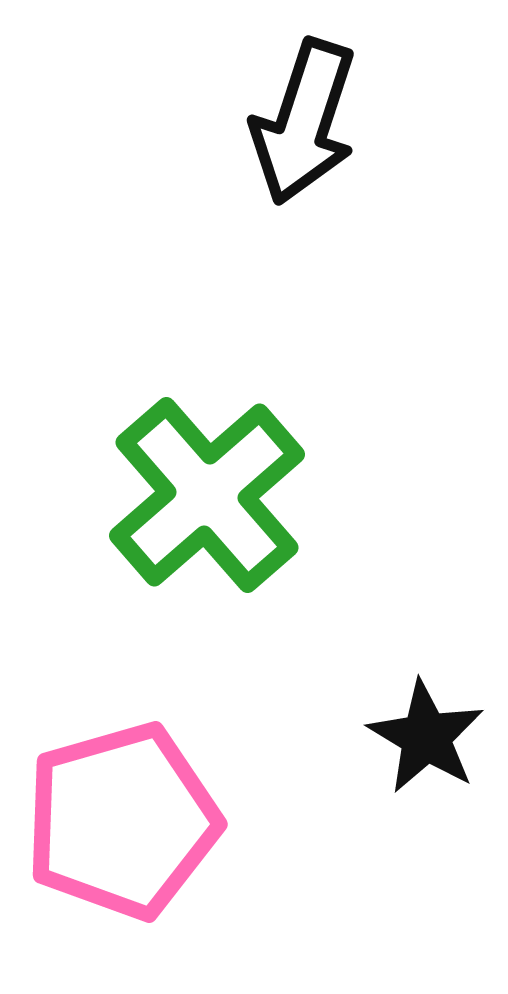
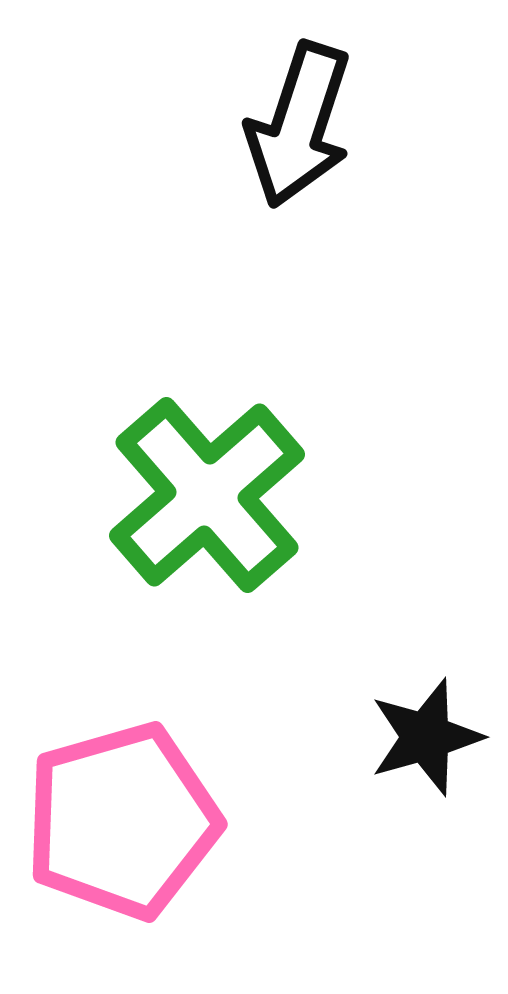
black arrow: moved 5 px left, 3 px down
black star: rotated 25 degrees clockwise
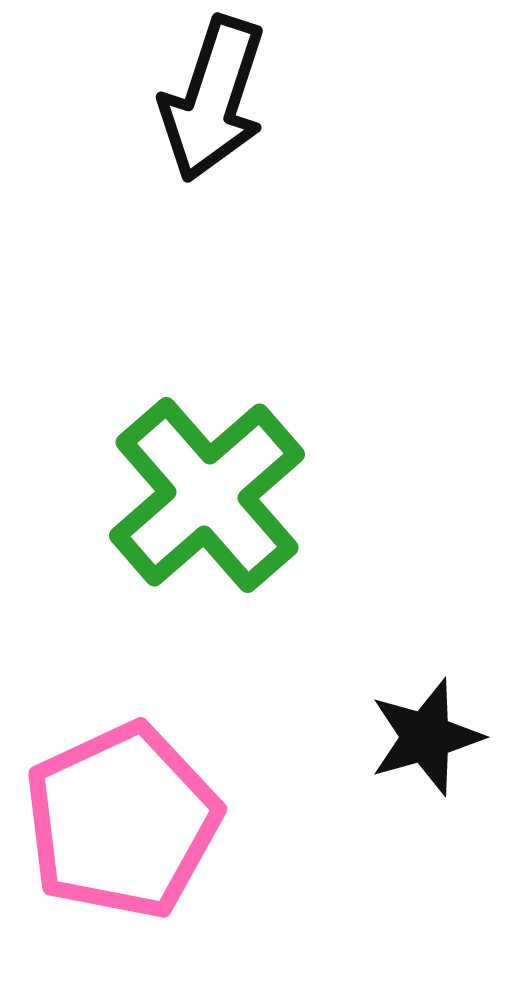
black arrow: moved 86 px left, 26 px up
pink pentagon: rotated 9 degrees counterclockwise
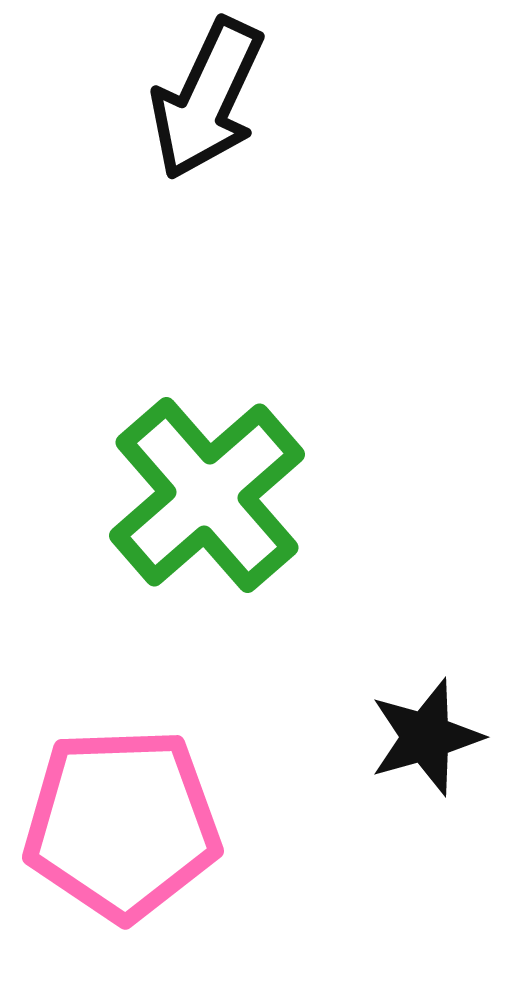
black arrow: moved 6 px left; rotated 7 degrees clockwise
pink pentagon: moved 3 px down; rotated 23 degrees clockwise
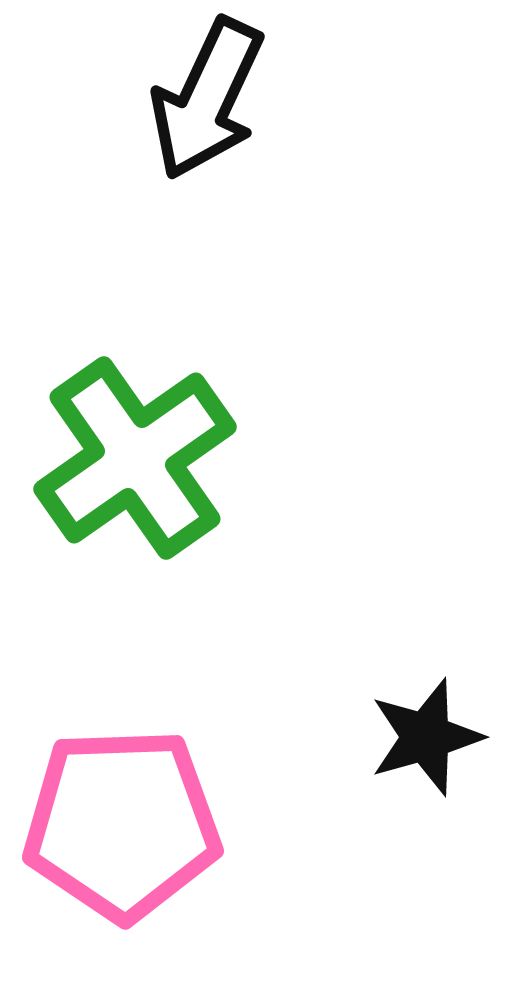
green cross: moved 72 px left, 37 px up; rotated 6 degrees clockwise
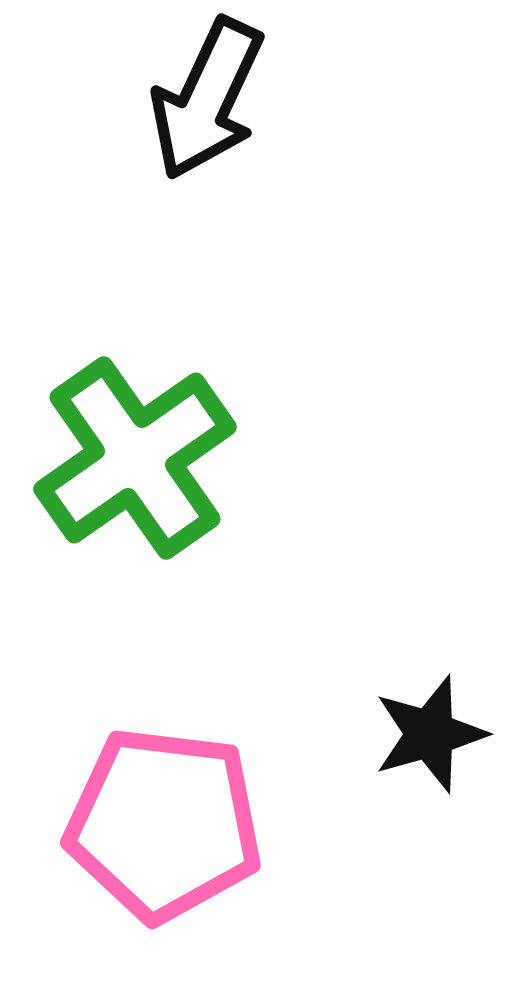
black star: moved 4 px right, 3 px up
pink pentagon: moved 42 px right; rotated 9 degrees clockwise
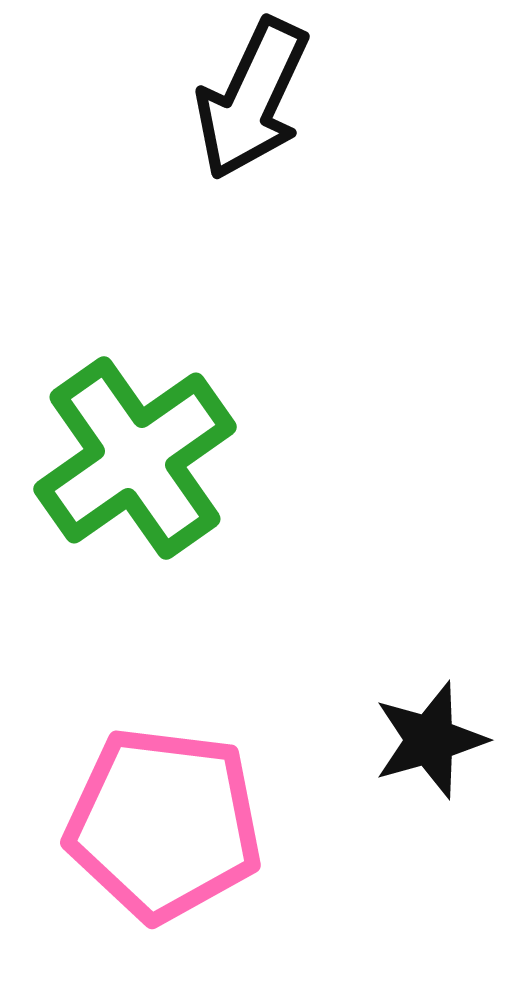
black arrow: moved 45 px right
black star: moved 6 px down
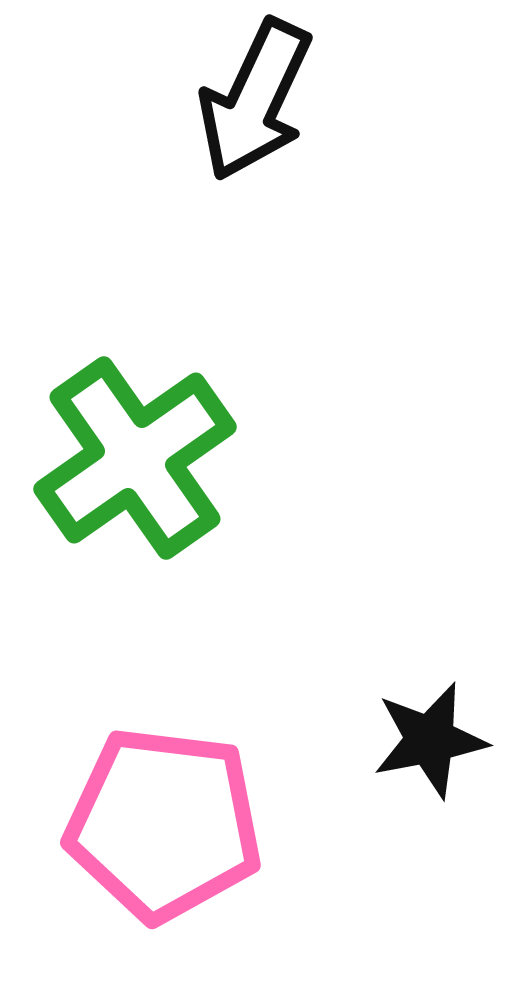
black arrow: moved 3 px right, 1 px down
black star: rotated 5 degrees clockwise
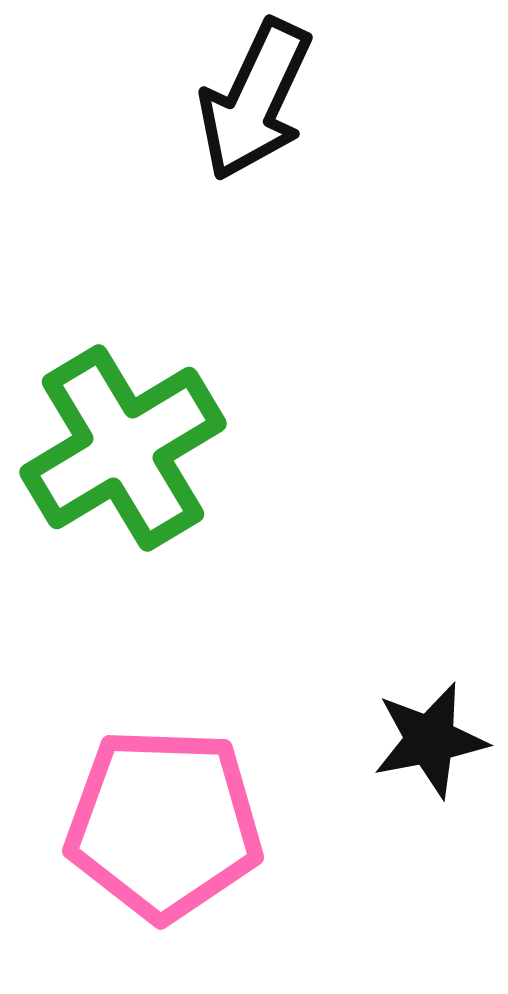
green cross: moved 12 px left, 10 px up; rotated 4 degrees clockwise
pink pentagon: rotated 5 degrees counterclockwise
